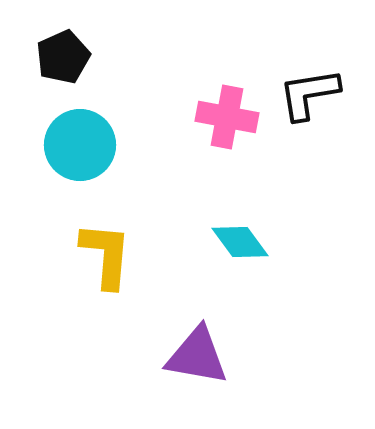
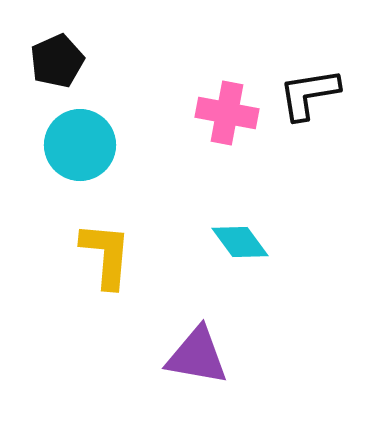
black pentagon: moved 6 px left, 4 px down
pink cross: moved 4 px up
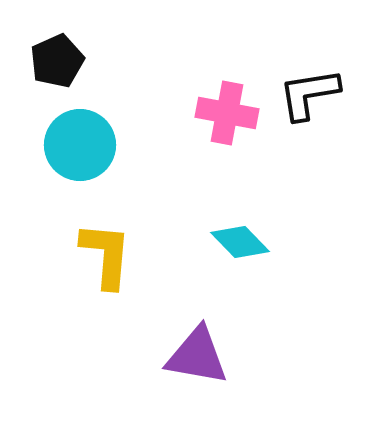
cyan diamond: rotated 8 degrees counterclockwise
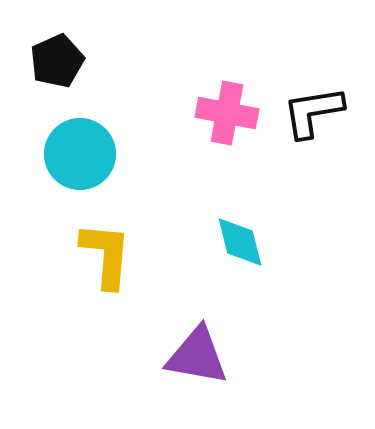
black L-shape: moved 4 px right, 18 px down
cyan circle: moved 9 px down
cyan diamond: rotated 30 degrees clockwise
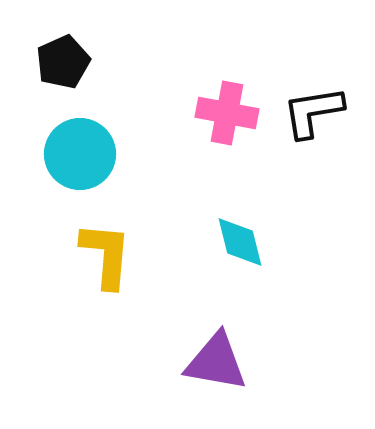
black pentagon: moved 6 px right, 1 px down
purple triangle: moved 19 px right, 6 px down
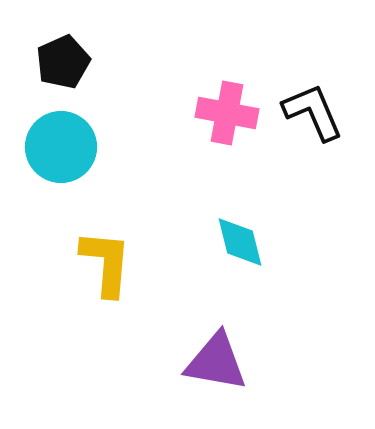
black L-shape: rotated 76 degrees clockwise
cyan circle: moved 19 px left, 7 px up
yellow L-shape: moved 8 px down
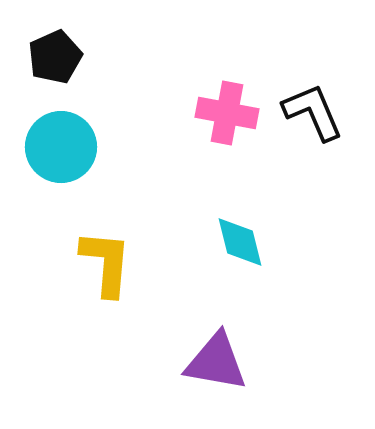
black pentagon: moved 8 px left, 5 px up
